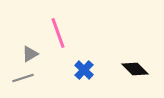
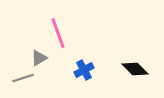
gray triangle: moved 9 px right, 4 px down
blue cross: rotated 18 degrees clockwise
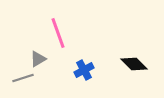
gray triangle: moved 1 px left, 1 px down
black diamond: moved 1 px left, 5 px up
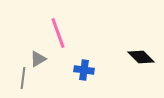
black diamond: moved 7 px right, 7 px up
blue cross: rotated 36 degrees clockwise
gray line: rotated 65 degrees counterclockwise
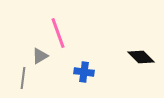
gray triangle: moved 2 px right, 3 px up
blue cross: moved 2 px down
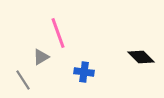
gray triangle: moved 1 px right, 1 px down
gray line: moved 2 px down; rotated 40 degrees counterclockwise
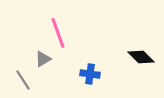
gray triangle: moved 2 px right, 2 px down
blue cross: moved 6 px right, 2 px down
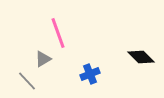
blue cross: rotated 30 degrees counterclockwise
gray line: moved 4 px right, 1 px down; rotated 10 degrees counterclockwise
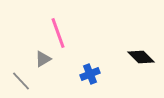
gray line: moved 6 px left
